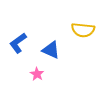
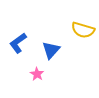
yellow semicircle: rotated 10 degrees clockwise
blue triangle: rotated 48 degrees clockwise
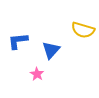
blue L-shape: moved 2 px up; rotated 30 degrees clockwise
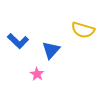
blue L-shape: rotated 130 degrees counterclockwise
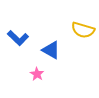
blue L-shape: moved 3 px up
blue triangle: rotated 42 degrees counterclockwise
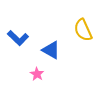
yellow semicircle: rotated 50 degrees clockwise
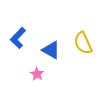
yellow semicircle: moved 13 px down
blue L-shape: rotated 90 degrees clockwise
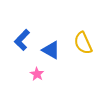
blue L-shape: moved 4 px right, 2 px down
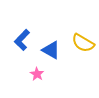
yellow semicircle: rotated 35 degrees counterclockwise
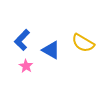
pink star: moved 11 px left, 8 px up
